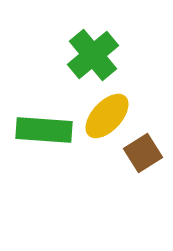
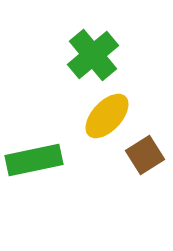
green rectangle: moved 10 px left, 30 px down; rotated 16 degrees counterclockwise
brown square: moved 2 px right, 2 px down
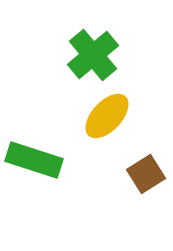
brown square: moved 1 px right, 19 px down
green rectangle: rotated 30 degrees clockwise
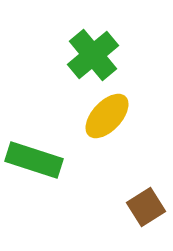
brown square: moved 33 px down
